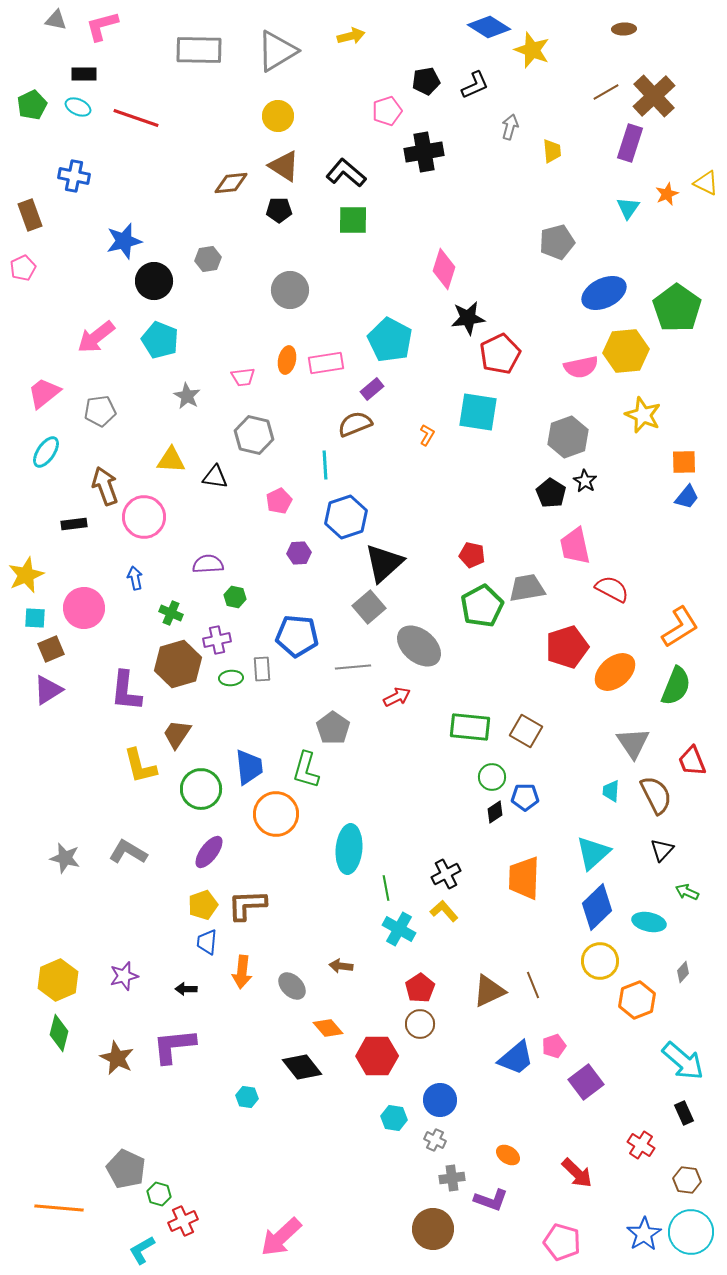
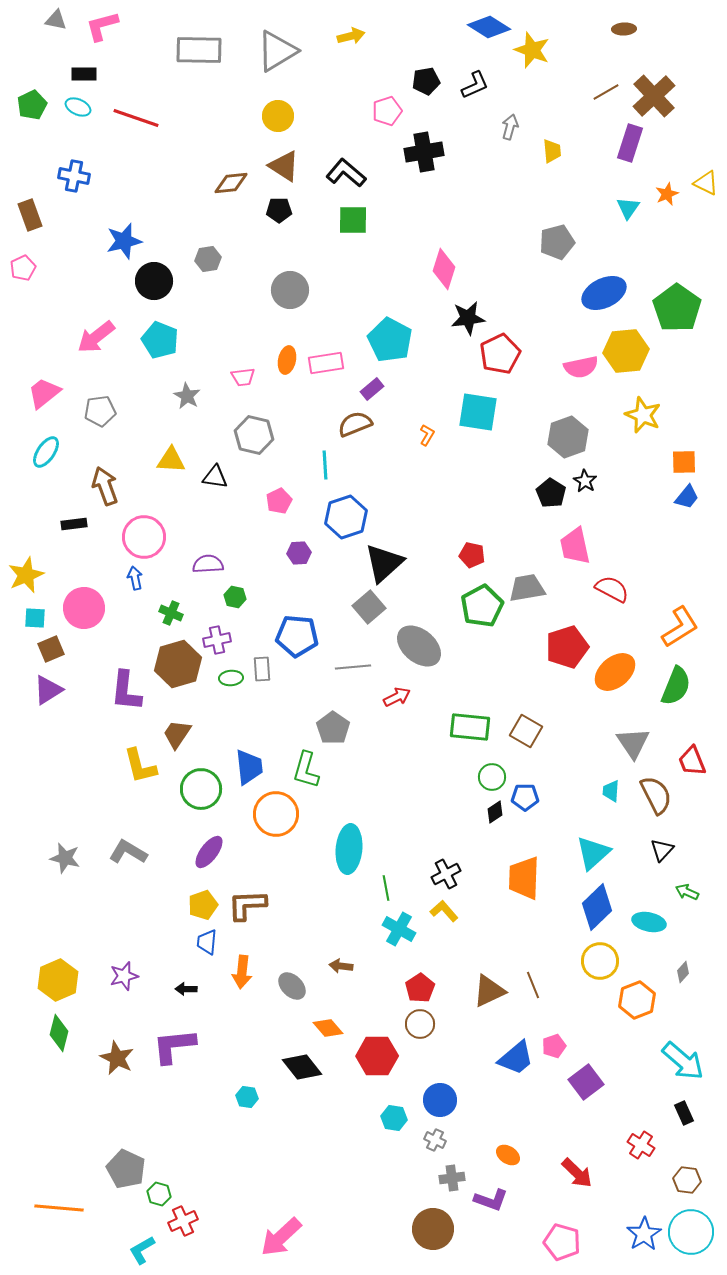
pink circle at (144, 517): moved 20 px down
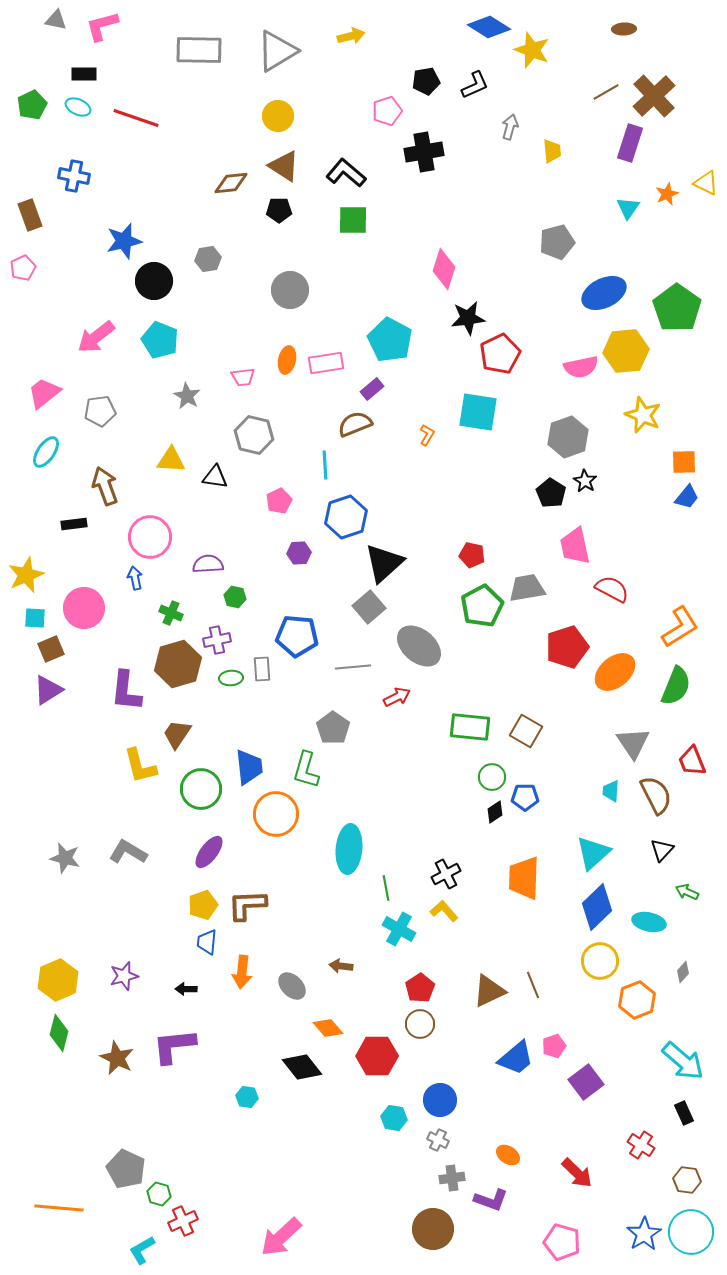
pink circle at (144, 537): moved 6 px right
gray cross at (435, 1140): moved 3 px right
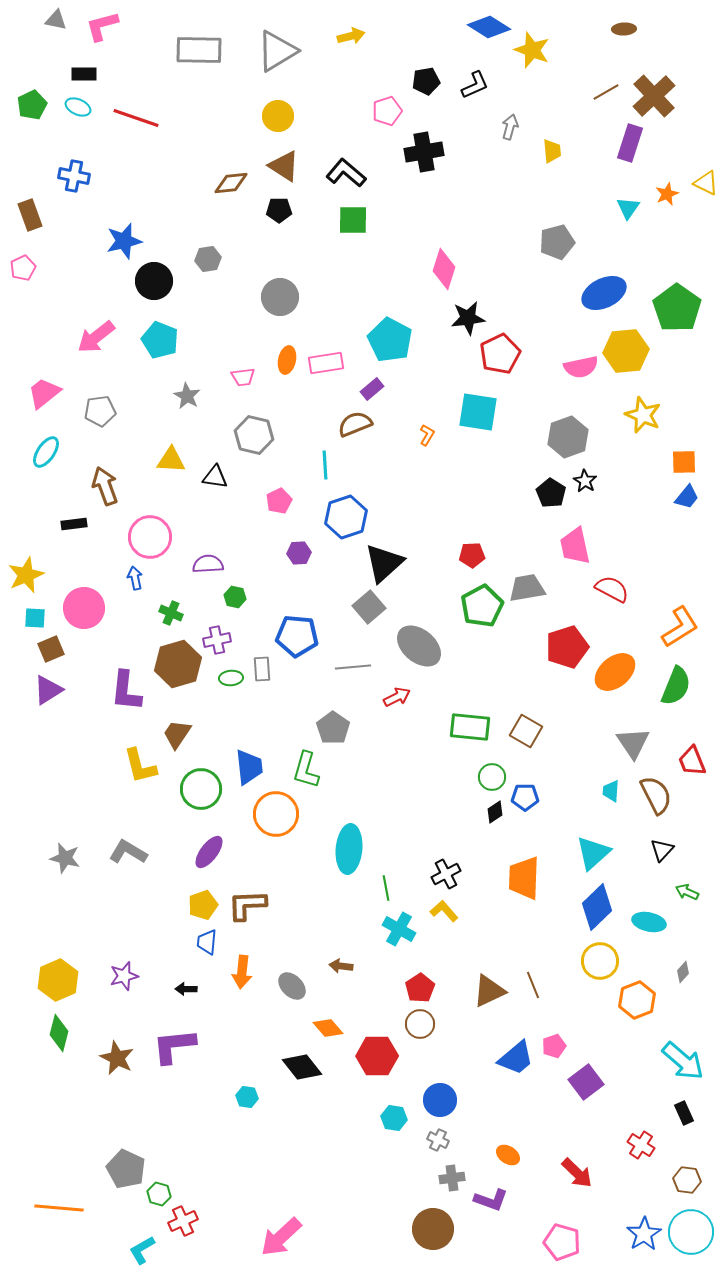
gray circle at (290, 290): moved 10 px left, 7 px down
red pentagon at (472, 555): rotated 15 degrees counterclockwise
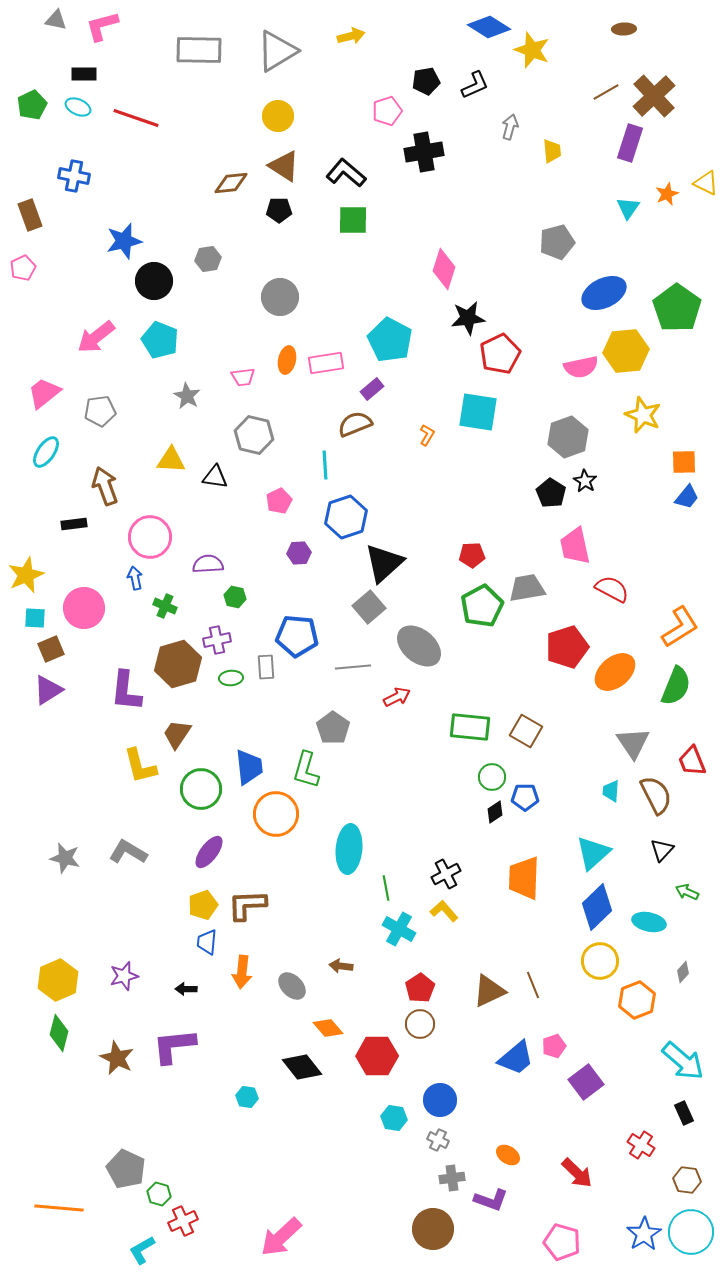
green cross at (171, 613): moved 6 px left, 7 px up
gray rectangle at (262, 669): moved 4 px right, 2 px up
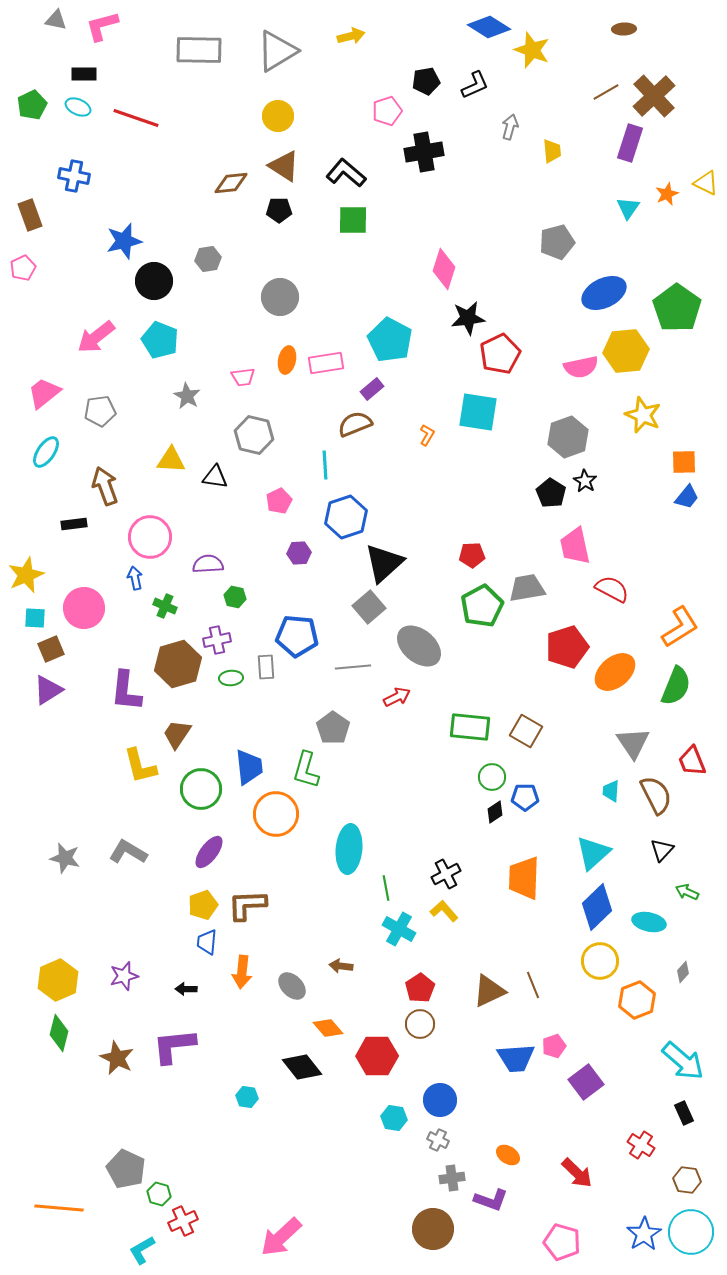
blue trapezoid at (516, 1058): rotated 36 degrees clockwise
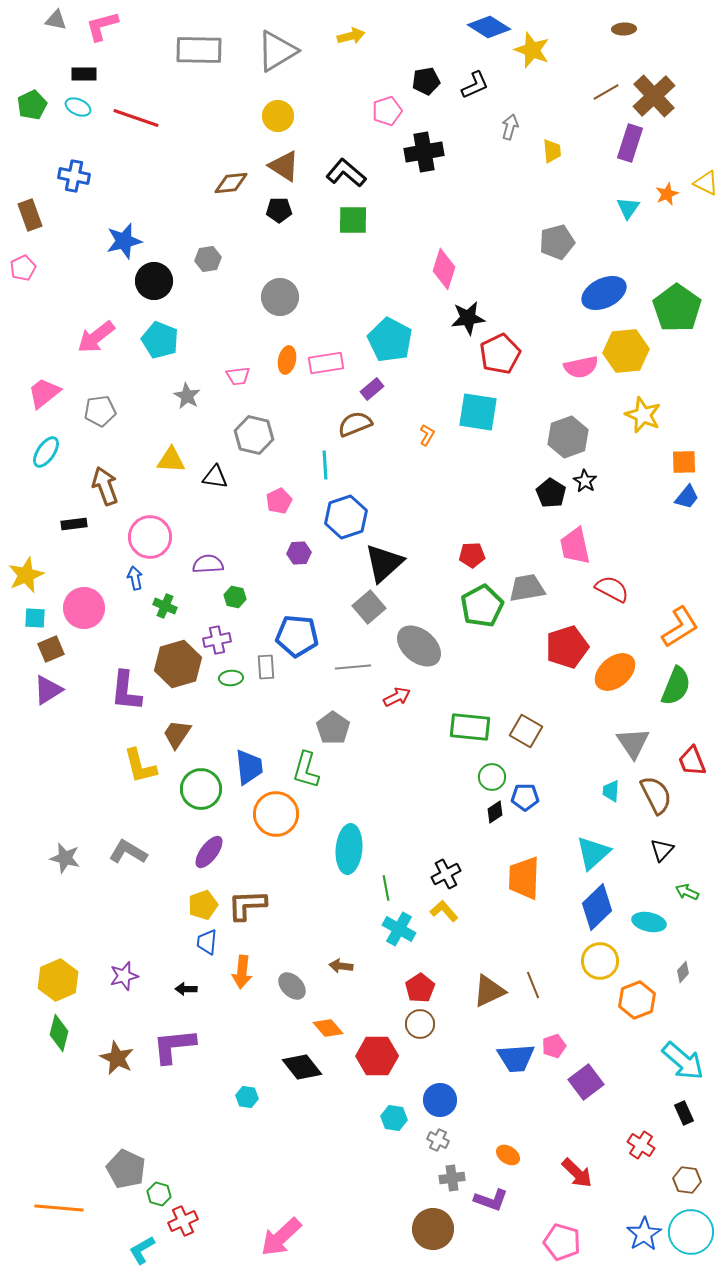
pink trapezoid at (243, 377): moved 5 px left, 1 px up
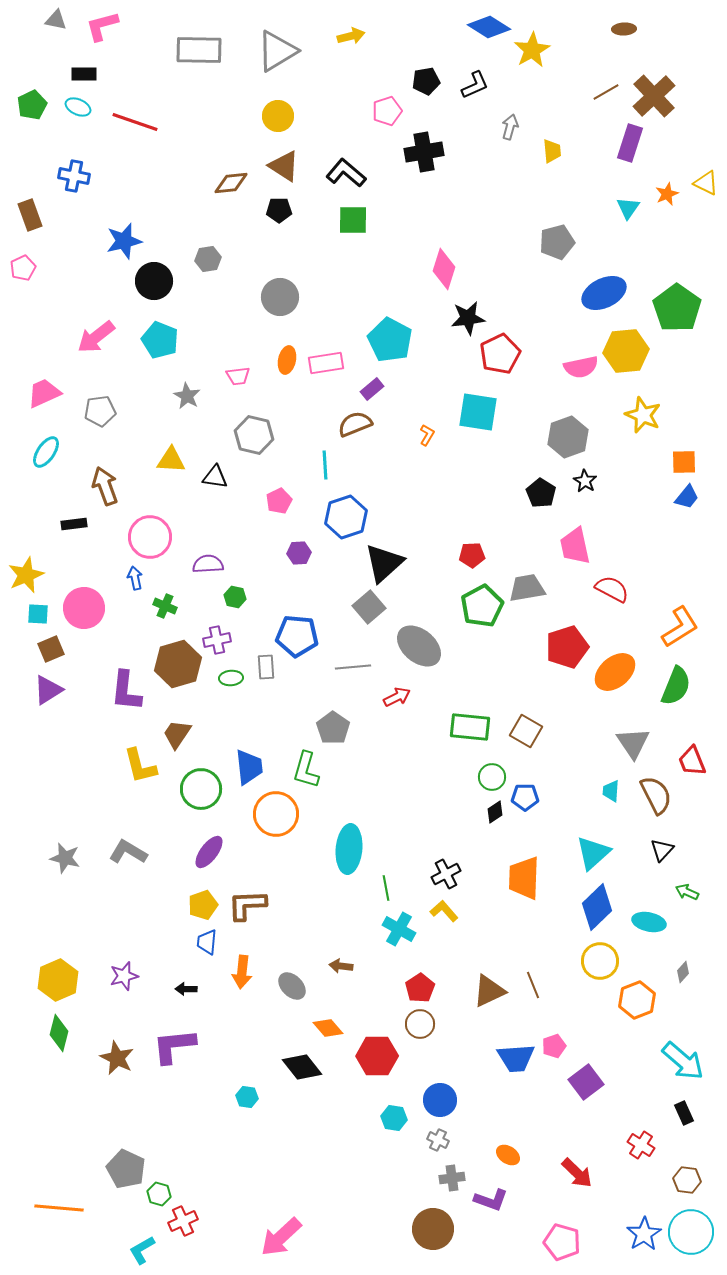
yellow star at (532, 50): rotated 21 degrees clockwise
red line at (136, 118): moved 1 px left, 4 px down
pink trapezoid at (44, 393): rotated 15 degrees clockwise
black pentagon at (551, 493): moved 10 px left
cyan square at (35, 618): moved 3 px right, 4 px up
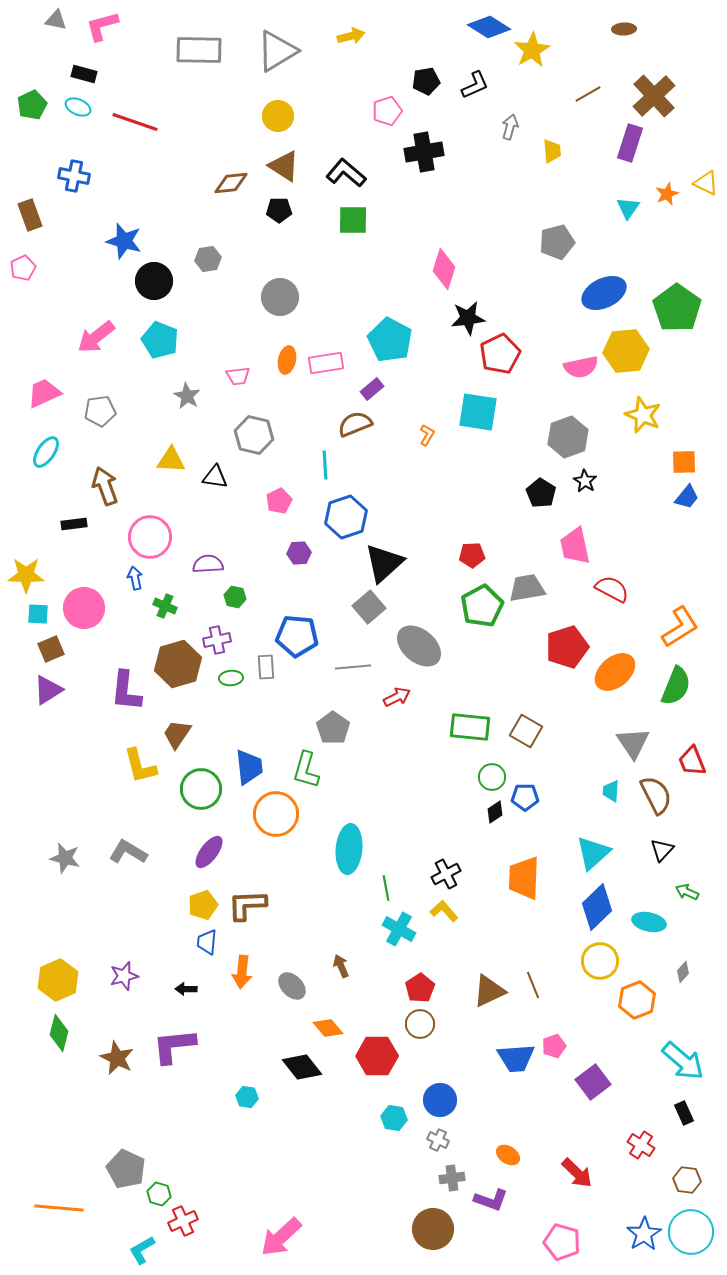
black rectangle at (84, 74): rotated 15 degrees clockwise
brown line at (606, 92): moved 18 px left, 2 px down
blue star at (124, 241): rotated 30 degrees clockwise
yellow star at (26, 575): rotated 24 degrees clockwise
brown arrow at (341, 966): rotated 60 degrees clockwise
purple square at (586, 1082): moved 7 px right
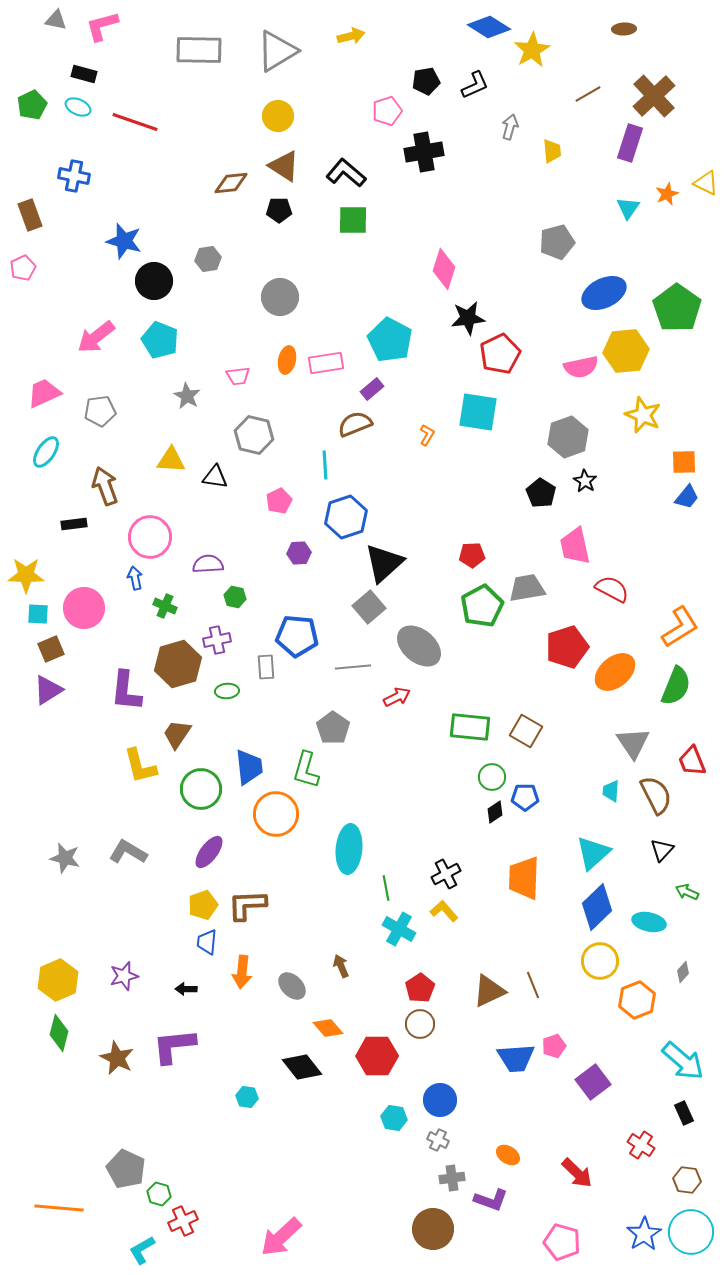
green ellipse at (231, 678): moved 4 px left, 13 px down
